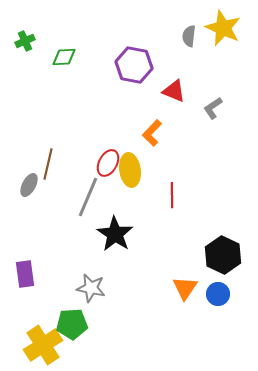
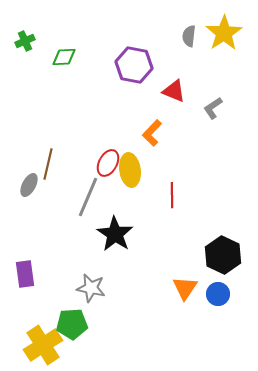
yellow star: moved 1 px right, 5 px down; rotated 15 degrees clockwise
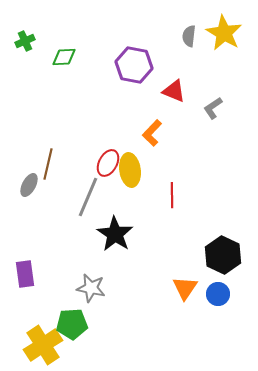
yellow star: rotated 9 degrees counterclockwise
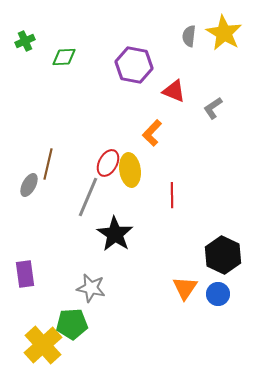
yellow cross: rotated 9 degrees counterclockwise
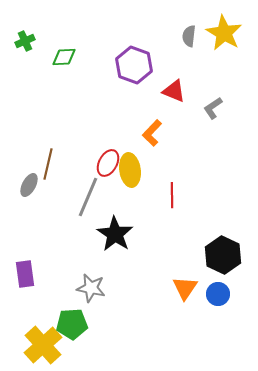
purple hexagon: rotated 9 degrees clockwise
